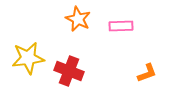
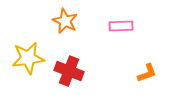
orange star: moved 13 px left, 2 px down
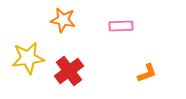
orange star: moved 2 px left, 1 px up; rotated 15 degrees counterclockwise
red cross: rotated 32 degrees clockwise
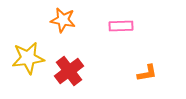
orange L-shape: rotated 10 degrees clockwise
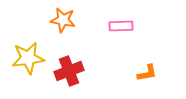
red cross: rotated 16 degrees clockwise
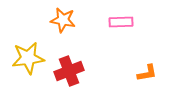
pink rectangle: moved 4 px up
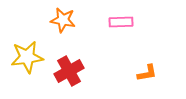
yellow star: moved 1 px left, 1 px up
red cross: rotated 8 degrees counterclockwise
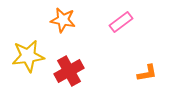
pink rectangle: rotated 35 degrees counterclockwise
yellow star: moved 1 px right, 1 px up
